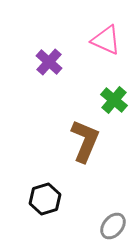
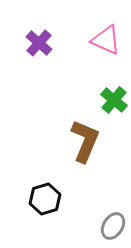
purple cross: moved 10 px left, 19 px up
gray ellipse: rotated 8 degrees counterclockwise
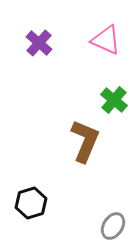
black hexagon: moved 14 px left, 4 px down
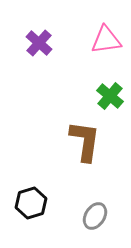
pink triangle: rotated 32 degrees counterclockwise
green cross: moved 4 px left, 4 px up
brown L-shape: rotated 15 degrees counterclockwise
gray ellipse: moved 18 px left, 10 px up
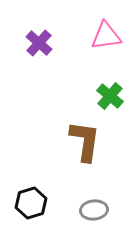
pink triangle: moved 4 px up
gray ellipse: moved 1 px left, 6 px up; rotated 52 degrees clockwise
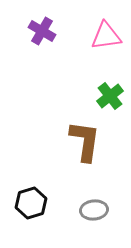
purple cross: moved 3 px right, 12 px up; rotated 12 degrees counterclockwise
green cross: rotated 12 degrees clockwise
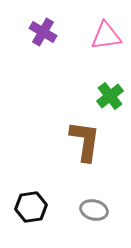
purple cross: moved 1 px right, 1 px down
black hexagon: moved 4 px down; rotated 8 degrees clockwise
gray ellipse: rotated 20 degrees clockwise
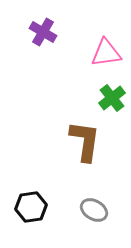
pink triangle: moved 17 px down
green cross: moved 2 px right, 2 px down
gray ellipse: rotated 16 degrees clockwise
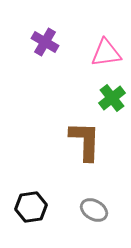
purple cross: moved 2 px right, 10 px down
brown L-shape: rotated 6 degrees counterclockwise
